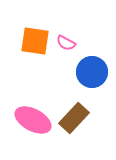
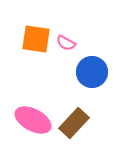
orange square: moved 1 px right, 2 px up
brown rectangle: moved 5 px down
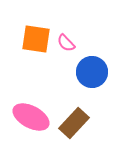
pink semicircle: rotated 18 degrees clockwise
pink ellipse: moved 2 px left, 3 px up
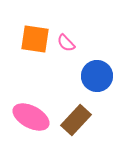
orange square: moved 1 px left
blue circle: moved 5 px right, 4 px down
brown rectangle: moved 2 px right, 3 px up
